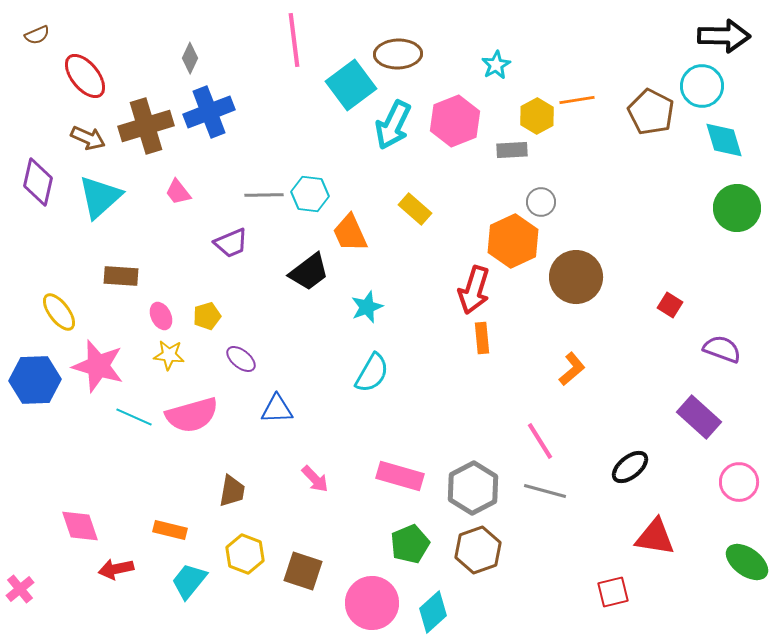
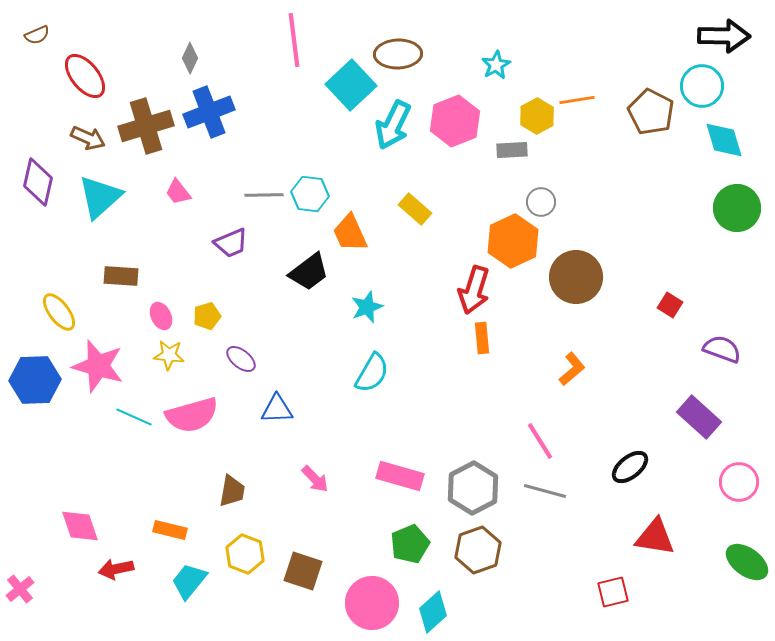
cyan square at (351, 85): rotated 6 degrees counterclockwise
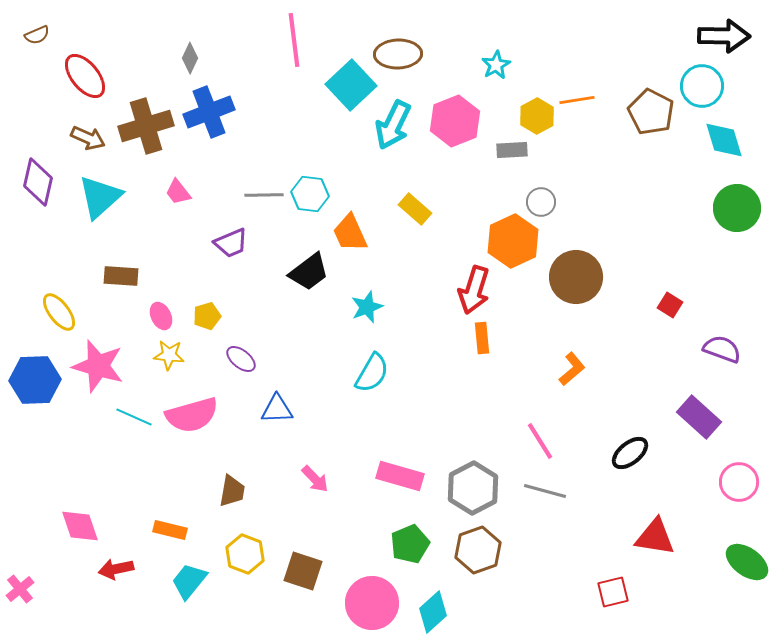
black ellipse at (630, 467): moved 14 px up
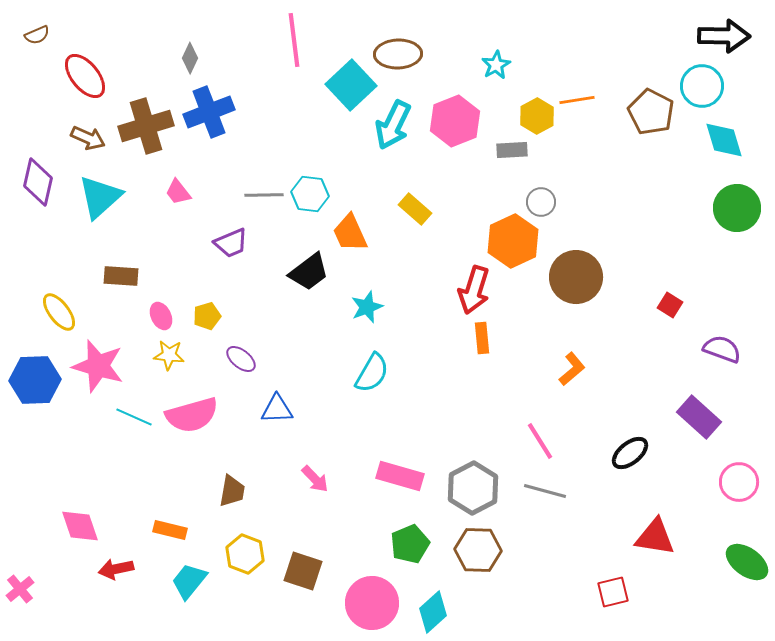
brown hexagon at (478, 550): rotated 21 degrees clockwise
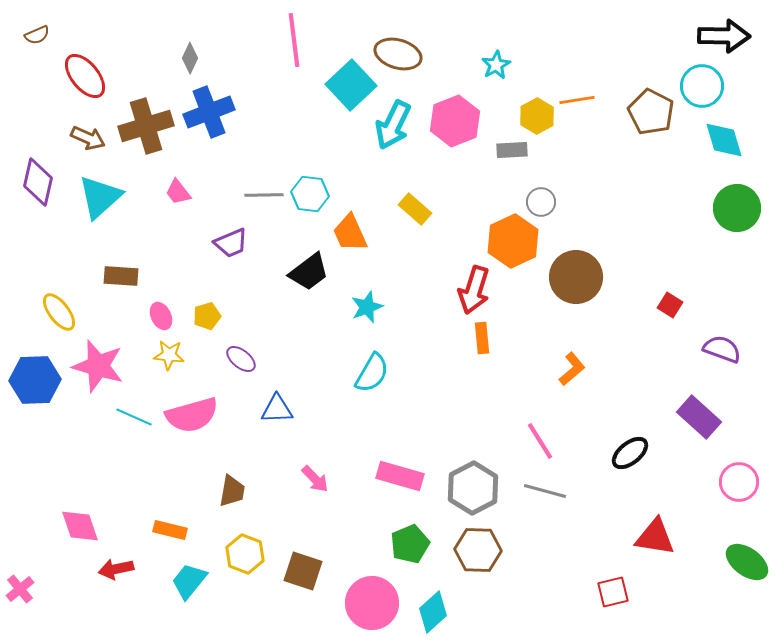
brown ellipse at (398, 54): rotated 18 degrees clockwise
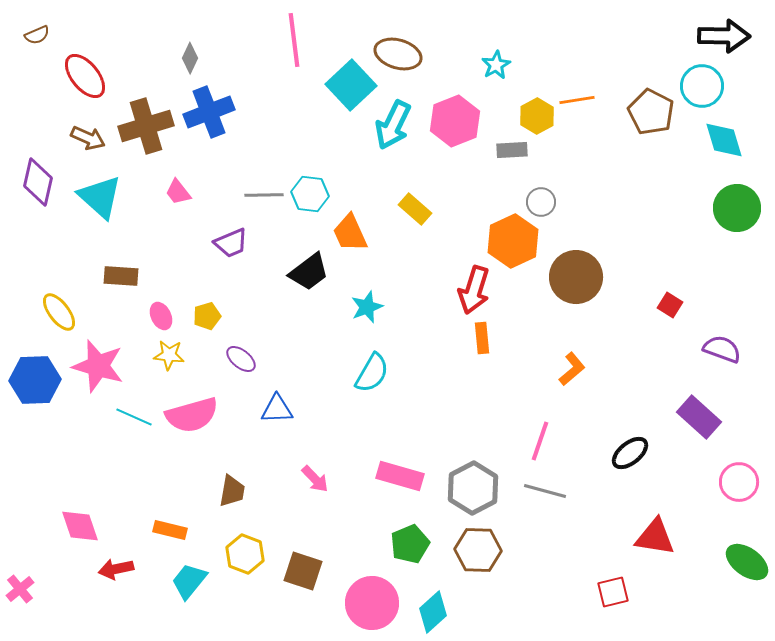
cyan triangle at (100, 197): rotated 36 degrees counterclockwise
pink line at (540, 441): rotated 51 degrees clockwise
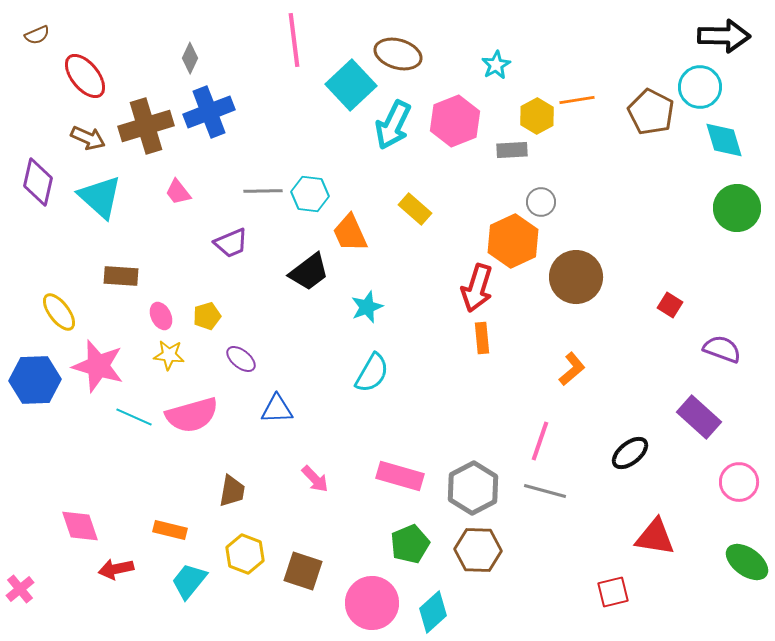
cyan circle at (702, 86): moved 2 px left, 1 px down
gray line at (264, 195): moved 1 px left, 4 px up
red arrow at (474, 290): moved 3 px right, 2 px up
